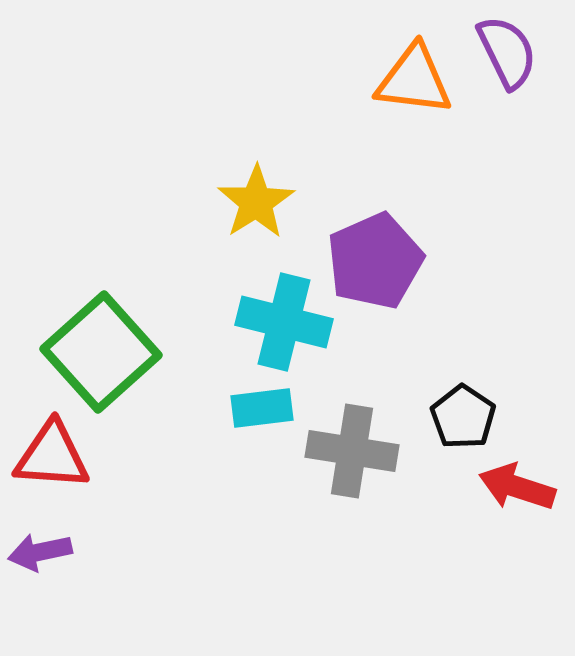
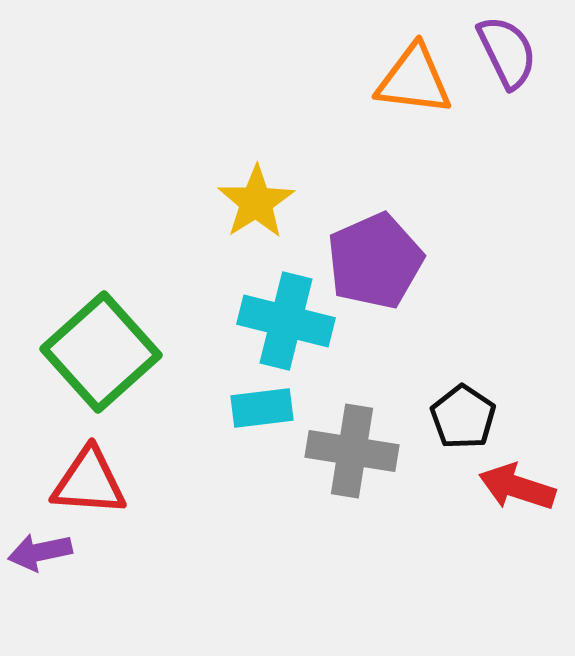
cyan cross: moved 2 px right, 1 px up
red triangle: moved 37 px right, 26 px down
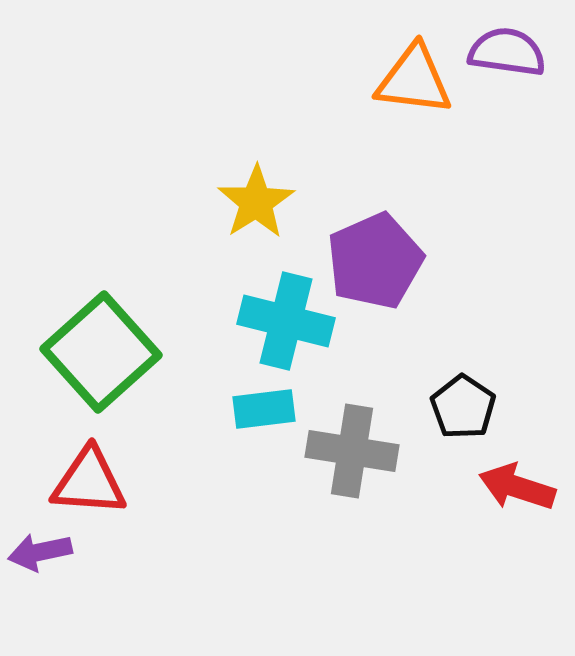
purple semicircle: rotated 56 degrees counterclockwise
cyan rectangle: moved 2 px right, 1 px down
black pentagon: moved 10 px up
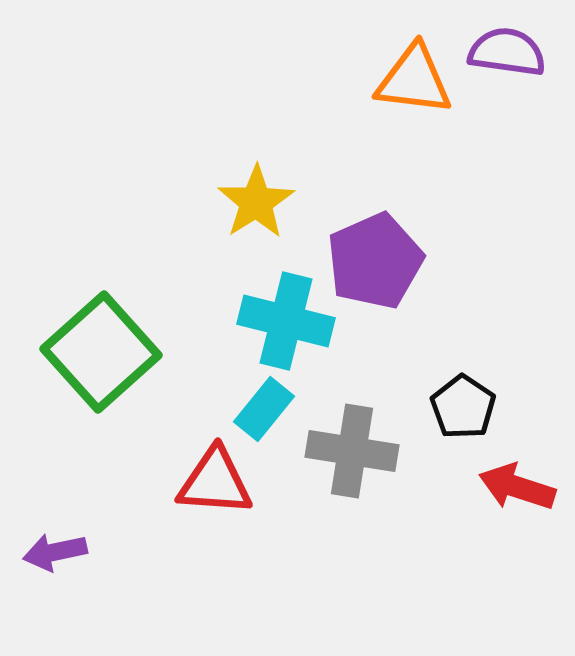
cyan rectangle: rotated 44 degrees counterclockwise
red triangle: moved 126 px right
purple arrow: moved 15 px right
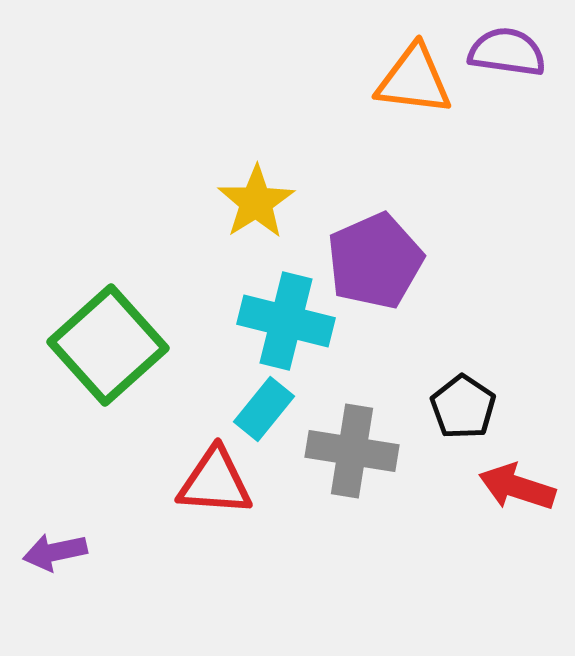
green square: moved 7 px right, 7 px up
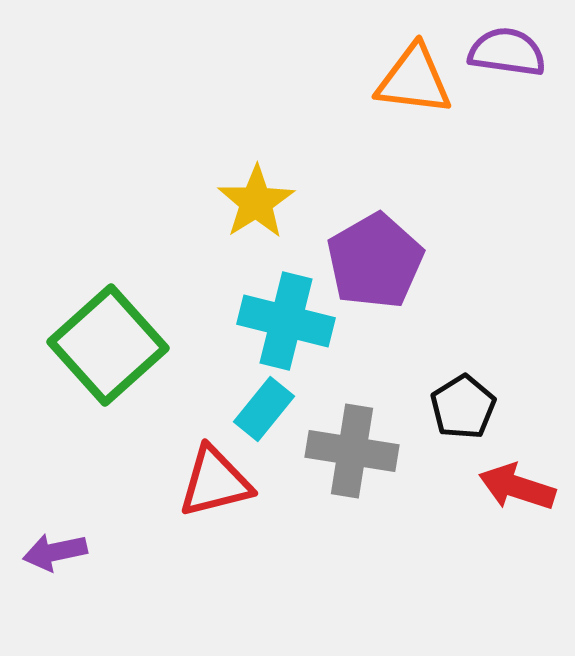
purple pentagon: rotated 6 degrees counterclockwise
black pentagon: rotated 6 degrees clockwise
red triangle: rotated 18 degrees counterclockwise
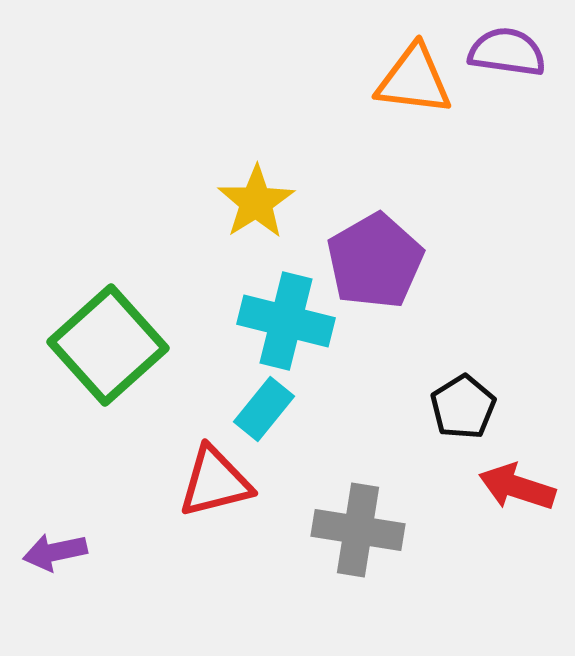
gray cross: moved 6 px right, 79 px down
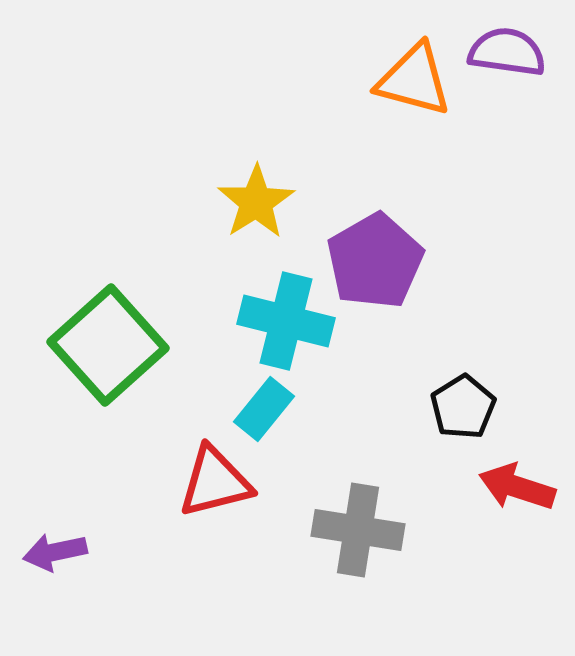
orange triangle: rotated 8 degrees clockwise
